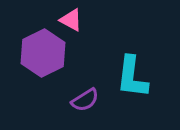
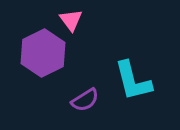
pink triangle: rotated 25 degrees clockwise
cyan L-shape: moved 1 px right, 4 px down; rotated 21 degrees counterclockwise
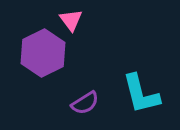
cyan L-shape: moved 8 px right, 13 px down
purple semicircle: moved 3 px down
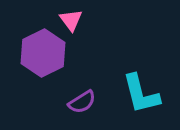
purple semicircle: moved 3 px left, 1 px up
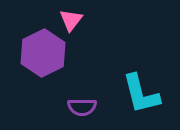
pink triangle: rotated 15 degrees clockwise
purple semicircle: moved 5 px down; rotated 32 degrees clockwise
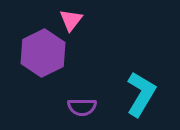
cyan L-shape: rotated 135 degrees counterclockwise
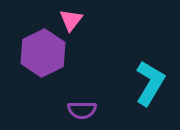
cyan L-shape: moved 9 px right, 11 px up
purple semicircle: moved 3 px down
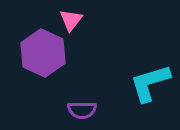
purple hexagon: rotated 9 degrees counterclockwise
cyan L-shape: rotated 138 degrees counterclockwise
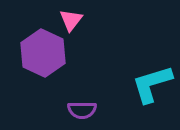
cyan L-shape: moved 2 px right, 1 px down
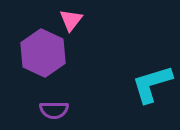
purple semicircle: moved 28 px left
